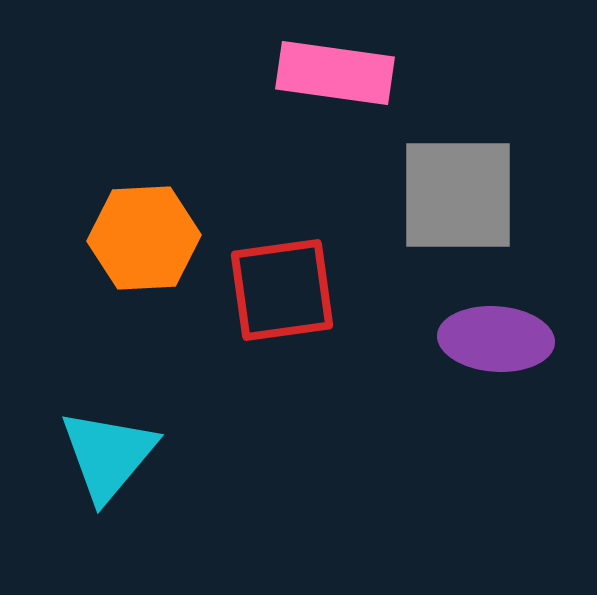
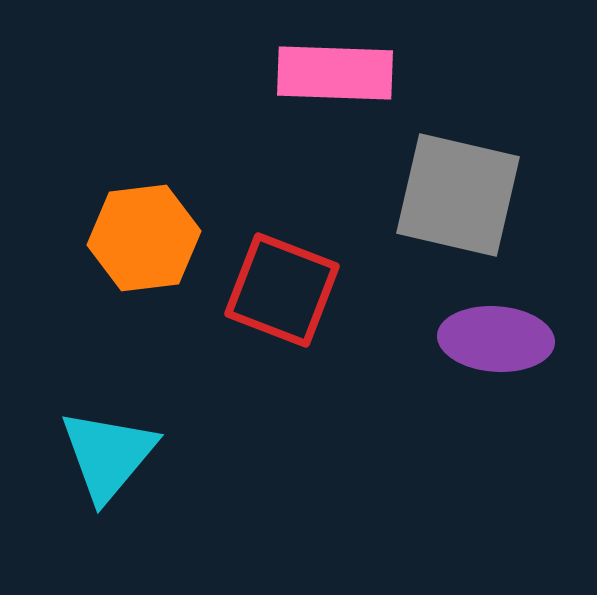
pink rectangle: rotated 6 degrees counterclockwise
gray square: rotated 13 degrees clockwise
orange hexagon: rotated 4 degrees counterclockwise
red square: rotated 29 degrees clockwise
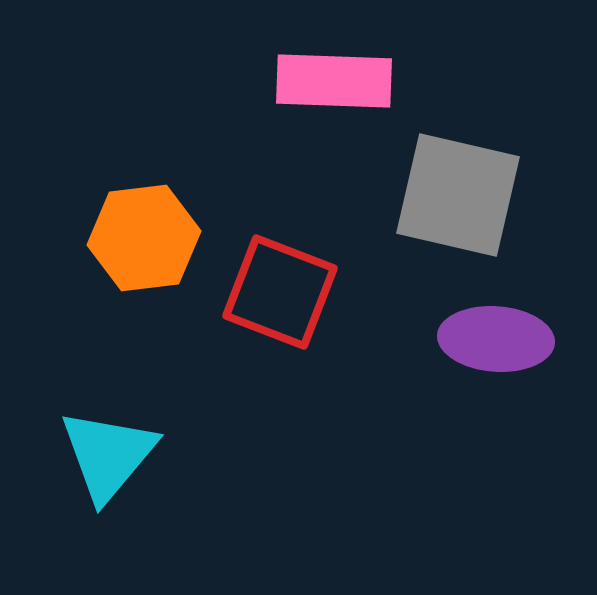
pink rectangle: moved 1 px left, 8 px down
red square: moved 2 px left, 2 px down
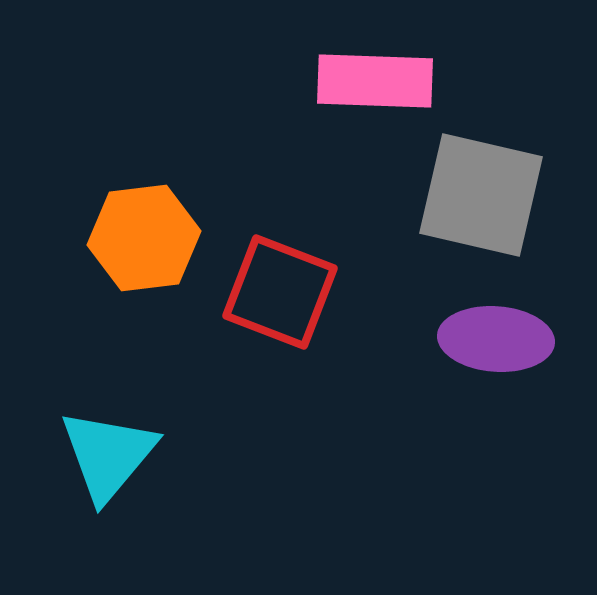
pink rectangle: moved 41 px right
gray square: moved 23 px right
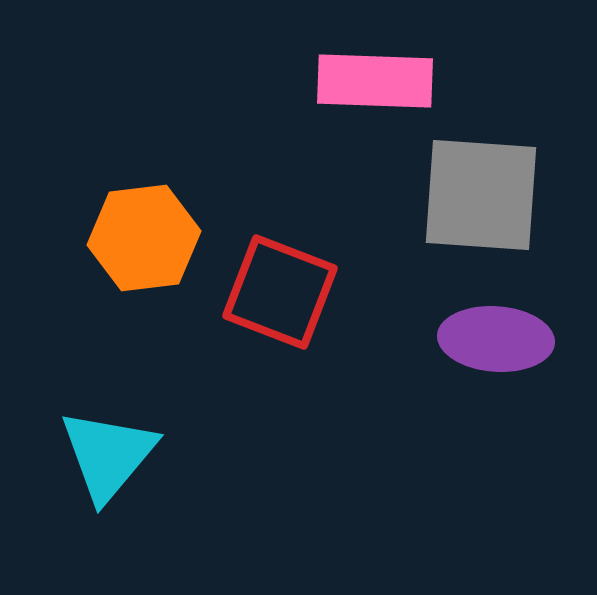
gray square: rotated 9 degrees counterclockwise
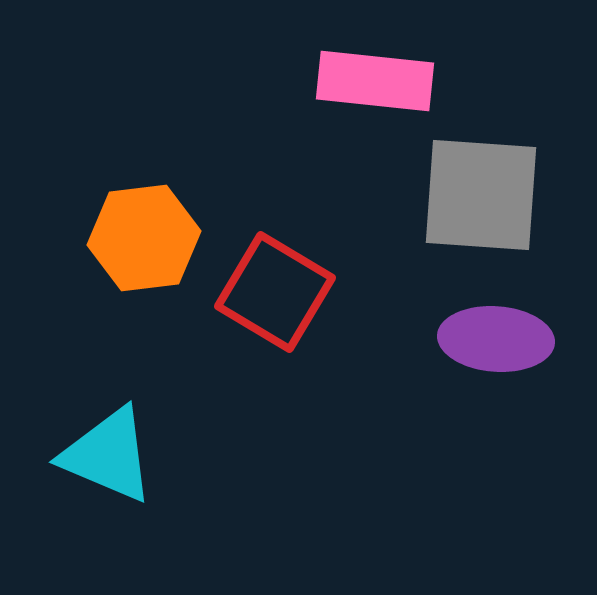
pink rectangle: rotated 4 degrees clockwise
red square: moved 5 px left; rotated 10 degrees clockwise
cyan triangle: rotated 47 degrees counterclockwise
